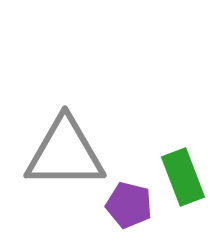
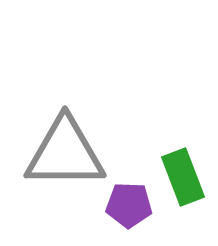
purple pentagon: rotated 12 degrees counterclockwise
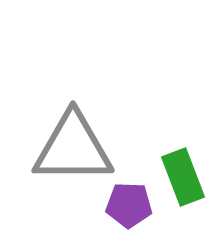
gray triangle: moved 8 px right, 5 px up
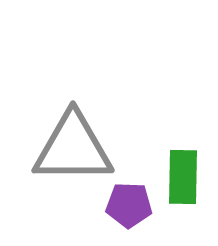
green rectangle: rotated 22 degrees clockwise
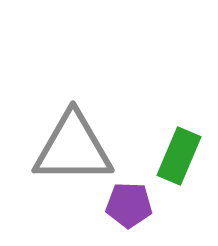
green rectangle: moved 4 px left, 21 px up; rotated 22 degrees clockwise
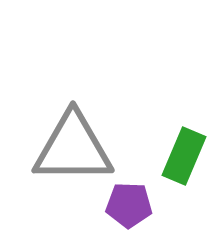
green rectangle: moved 5 px right
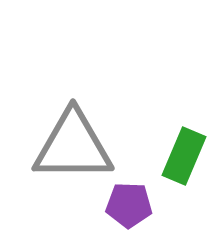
gray triangle: moved 2 px up
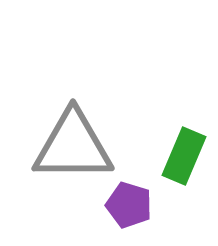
purple pentagon: rotated 15 degrees clockwise
